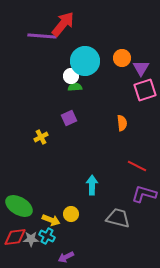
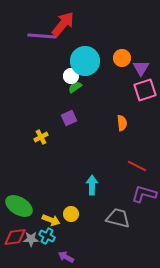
green semicircle: rotated 32 degrees counterclockwise
purple arrow: rotated 56 degrees clockwise
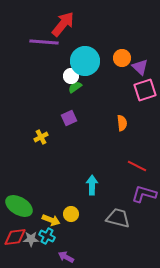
purple line: moved 2 px right, 6 px down
purple triangle: moved 1 px left, 1 px up; rotated 18 degrees counterclockwise
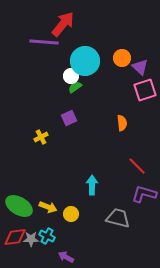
red line: rotated 18 degrees clockwise
yellow arrow: moved 3 px left, 13 px up
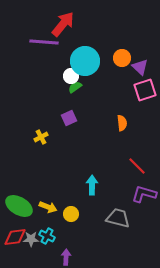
purple arrow: rotated 63 degrees clockwise
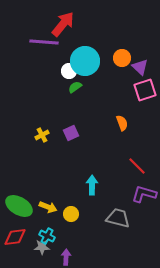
white circle: moved 2 px left, 5 px up
purple square: moved 2 px right, 15 px down
orange semicircle: rotated 14 degrees counterclockwise
yellow cross: moved 1 px right, 2 px up
gray star: moved 11 px right, 8 px down
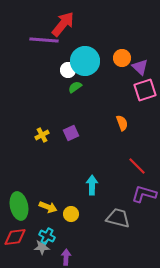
purple line: moved 2 px up
white circle: moved 1 px left, 1 px up
green ellipse: rotated 48 degrees clockwise
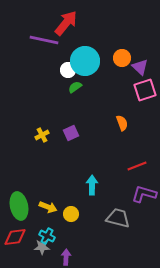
red arrow: moved 3 px right, 1 px up
purple line: rotated 8 degrees clockwise
red line: rotated 66 degrees counterclockwise
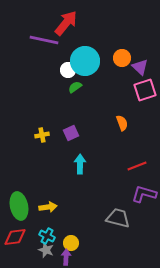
yellow cross: rotated 16 degrees clockwise
cyan arrow: moved 12 px left, 21 px up
yellow arrow: rotated 30 degrees counterclockwise
yellow circle: moved 29 px down
gray star: moved 4 px right, 3 px down; rotated 21 degrees clockwise
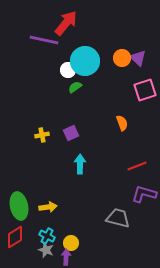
purple triangle: moved 2 px left, 9 px up
red diamond: rotated 25 degrees counterclockwise
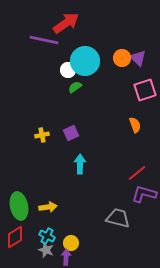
red arrow: rotated 16 degrees clockwise
orange semicircle: moved 13 px right, 2 px down
red line: moved 7 px down; rotated 18 degrees counterclockwise
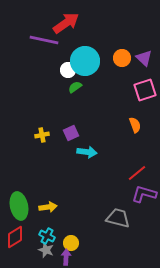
purple triangle: moved 6 px right
cyan arrow: moved 7 px right, 12 px up; rotated 96 degrees clockwise
